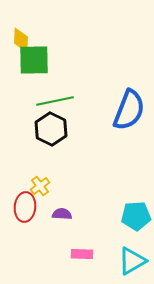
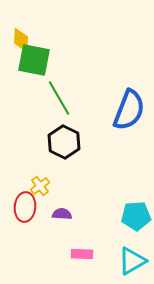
green square: rotated 12 degrees clockwise
green line: moved 4 px right, 3 px up; rotated 72 degrees clockwise
black hexagon: moved 13 px right, 13 px down
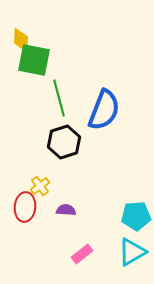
green line: rotated 15 degrees clockwise
blue semicircle: moved 25 px left
black hexagon: rotated 16 degrees clockwise
purple semicircle: moved 4 px right, 4 px up
pink rectangle: rotated 40 degrees counterclockwise
cyan triangle: moved 9 px up
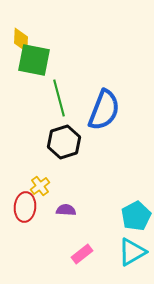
cyan pentagon: rotated 24 degrees counterclockwise
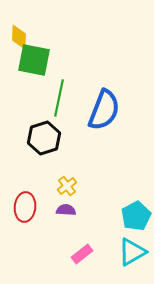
yellow diamond: moved 2 px left, 3 px up
green line: rotated 27 degrees clockwise
black hexagon: moved 20 px left, 4 px up
yellow cross: moved 27 px right
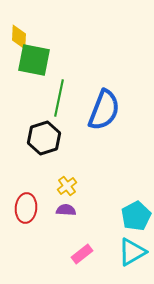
red ellipse: moved 1 px right, 1 px down
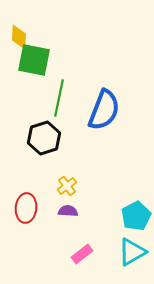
purple semicircle: moved 2 px right, 1 px down
